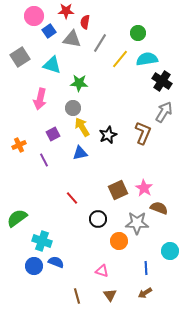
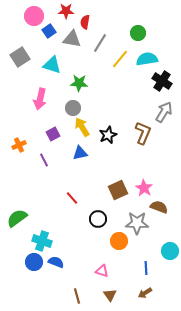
brown semicircle: moved 1 px up
blue circle: moved 4 px up
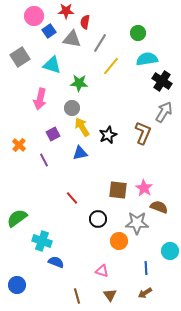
yellow line: moved 9 px left, 7 px down
gray circle: moved 1 px left
orange cross: rotated 24 degrees counterclockwise
brown square: rotated 30 degrees clockwise
blue circle: moved 17 px left, 23 px down
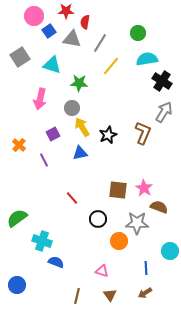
brown line: rotated 28 degrees clockwise
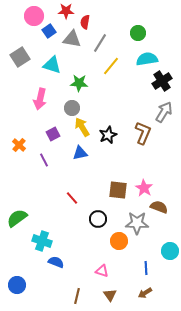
black cross: rotated 24 degrees clockwise
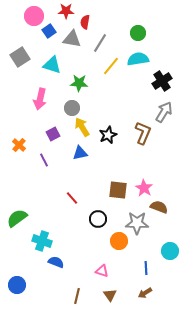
cyan semicircle: moved 9 px left
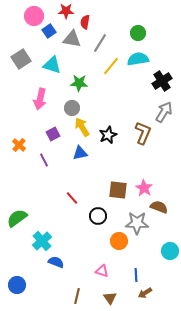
gray square: moved 1 px right, 2 px down
black circle: moved 3 px up
cyan cross: rotated 30 degrees clockwise
blue line: moved 10 px left, 7 px down
brown triangle: moved 3 px down
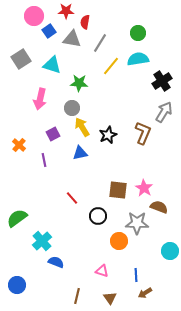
purple line: rotated 16 degrees clockwise
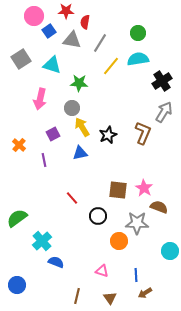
gray triangle: moved 1 px down
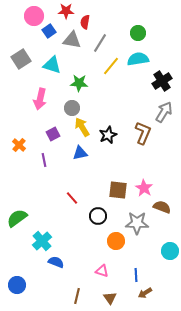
brown semicircle: moved 3 px right
orange circle: moved 3 px left
